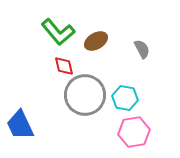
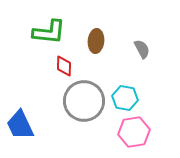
green L-shape: moved 9 px left; rotated 44 degrees counterclockwise
brown ellipse: rotated 55 degrees counterclockwise
red diamond: rotated 15 degrees clockwise
gray circle: moved 1 px left, 6 px down
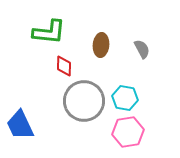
brown ellipse: moved 5 px right, 4 px down
pink hexagon: moved 6 px left
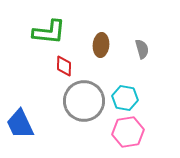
gray semicircle: rotated 12 degrees clockwise
blue trapezoid: moved 1 px up
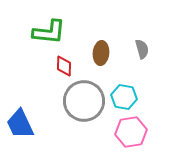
brown ellipse: moved 8 px down
cyan hexagon: moved 1 px left, 1 px up
pink hexagon: moved 3 px right
